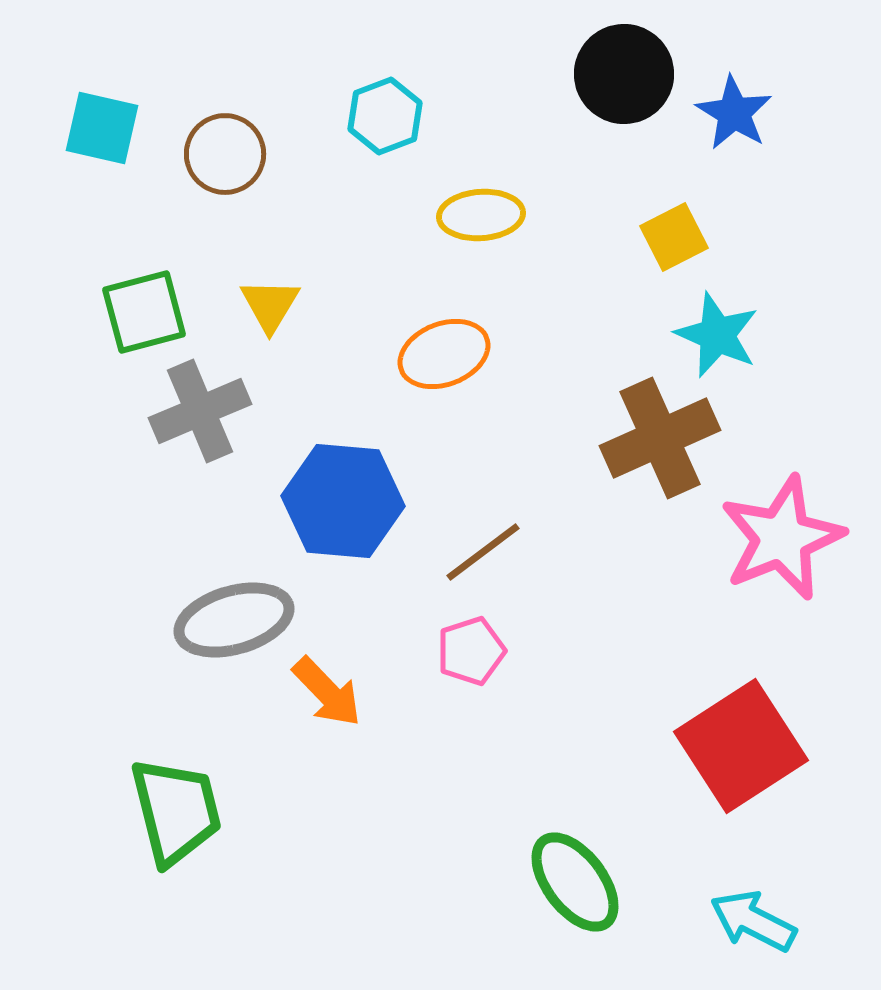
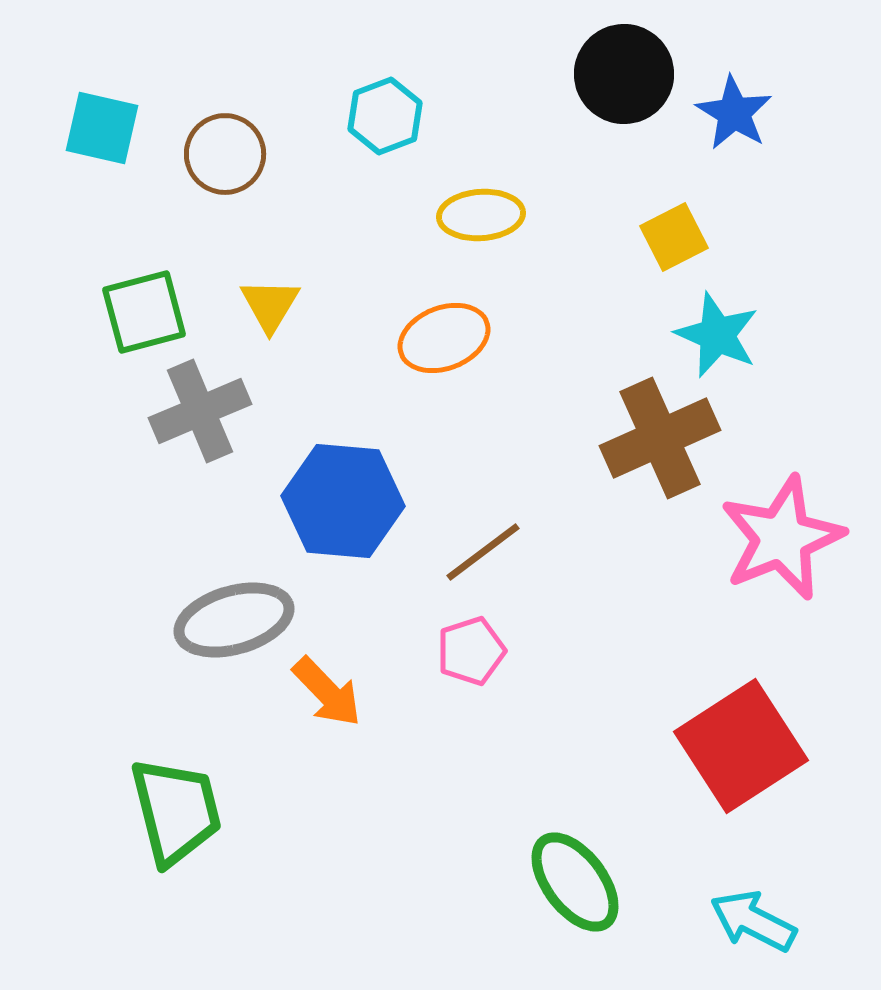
orange ellipse: moved 16 px up
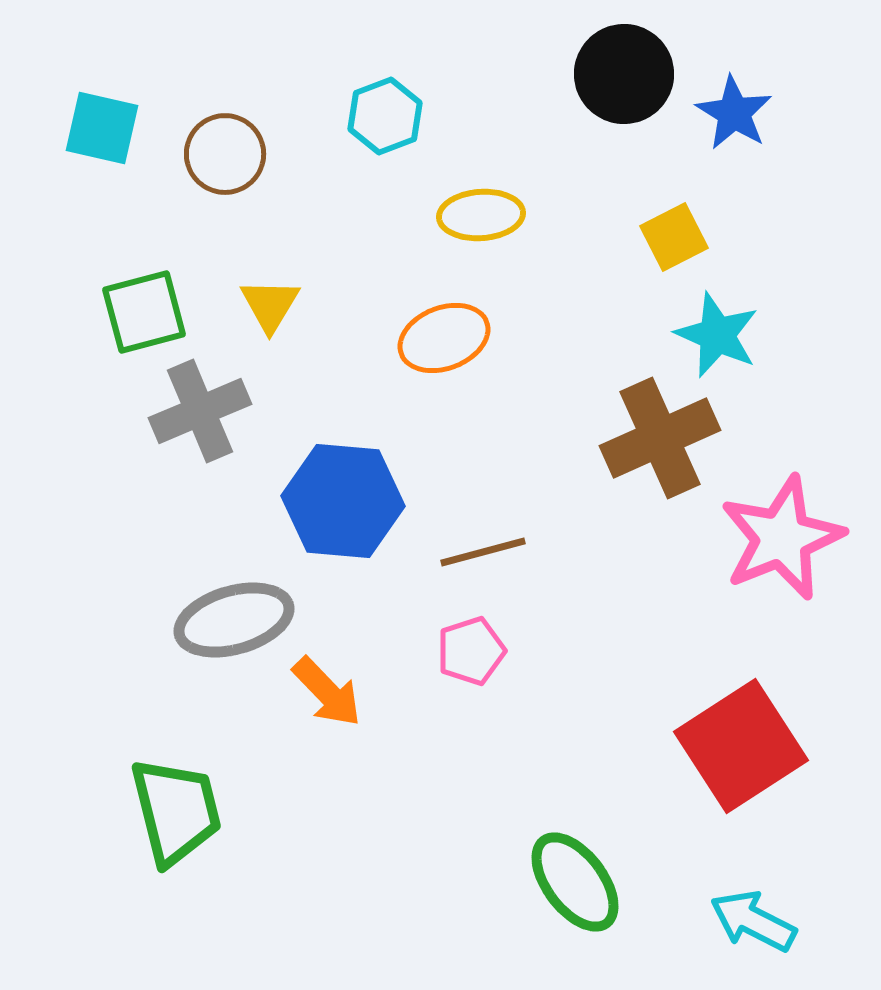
brown line: rotated 22 degrees clockwise
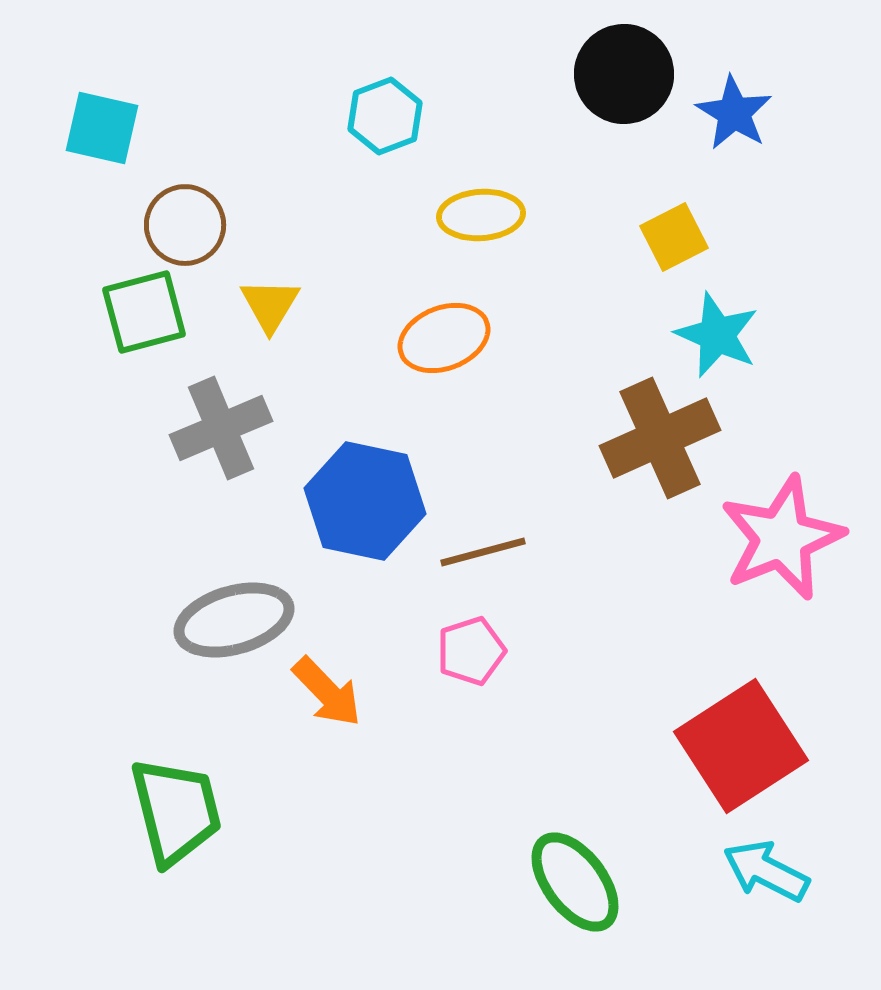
brown circle: moved 40 px left, 71 px down
gray cross: moved 21 px right, 17 px down
blue hexagon: moved 22 px right; rotated 7 degrees clockwise
cyan arrow: moved 13 px right, 50 px up
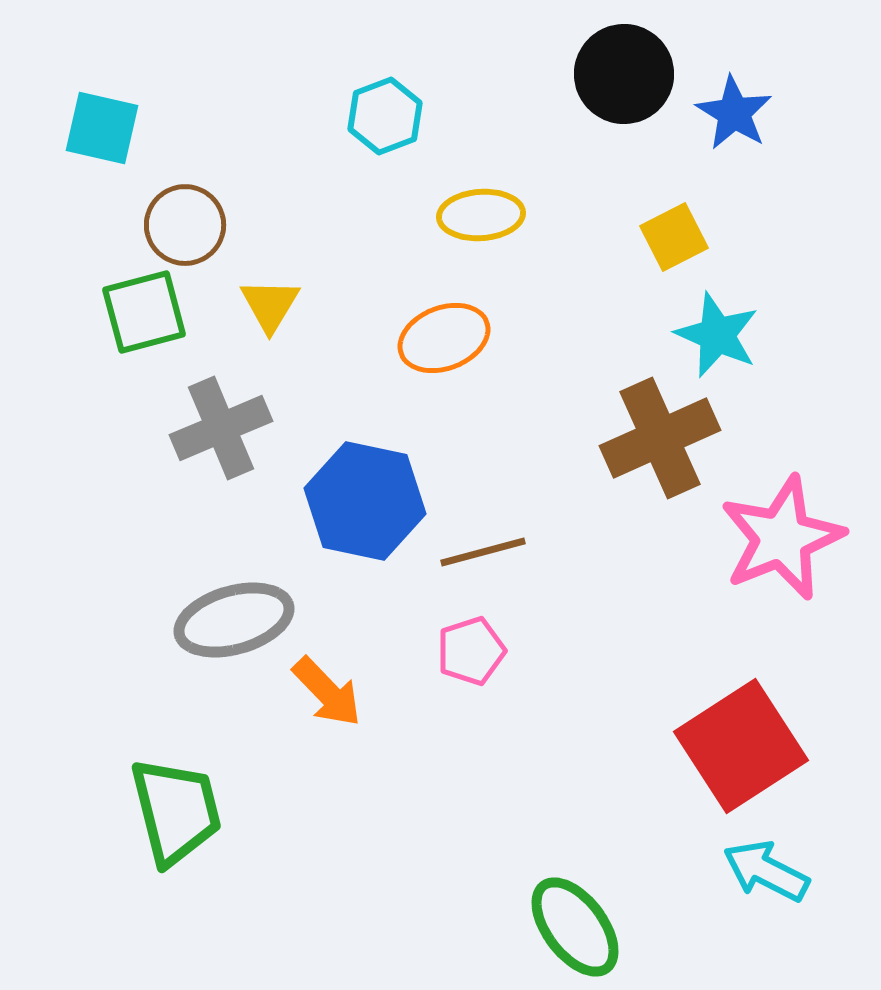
green ellipse: moved 45 px down
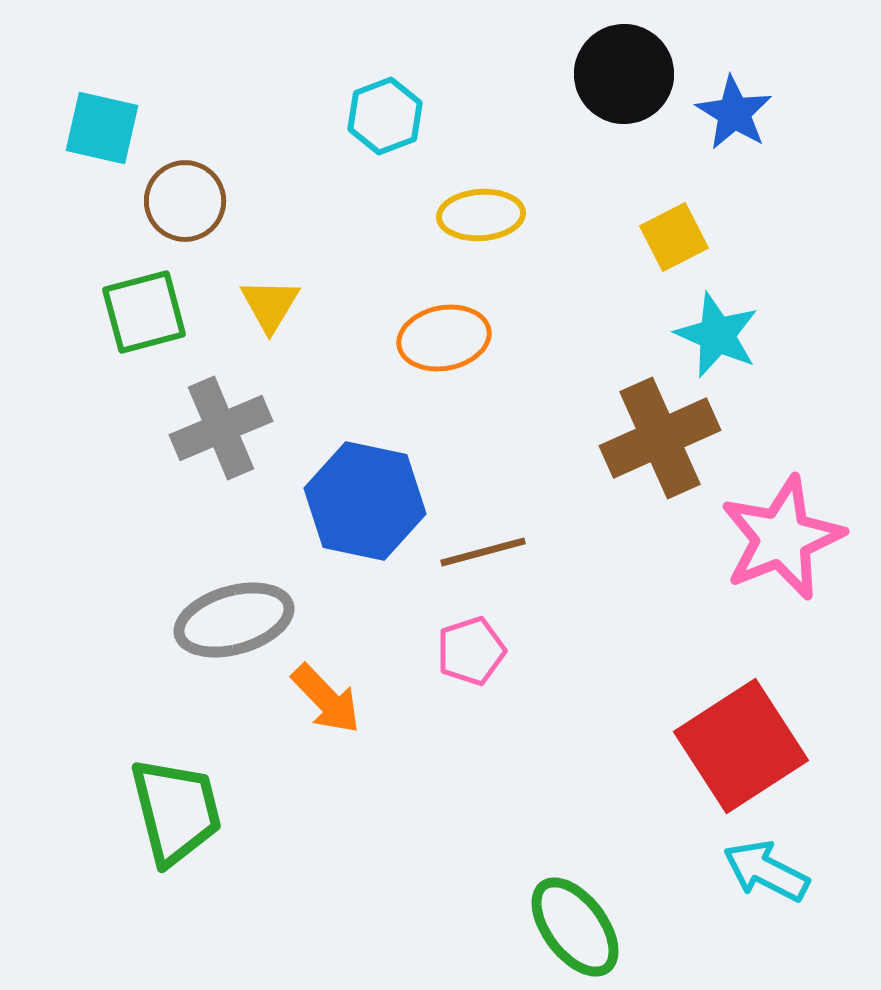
brown circle: moved 24 px up
orange ellipse: rotated 10 degrees clockwise
orange arrow: moved 1 px left, 7 px down
